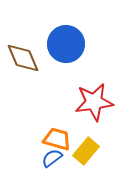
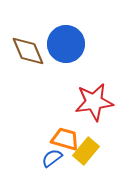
brown diamond: moved 5 px right, 7 px up
orange trapezoid: moved 8 px right
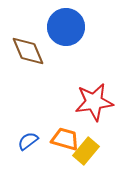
blue circle: moved 17 px up
blue semicircle: moved 24 px left, 17 px up
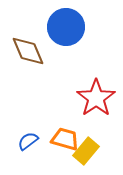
red star: moved 2 px right, 4 px up; rotated 27 degrees counterclockwise
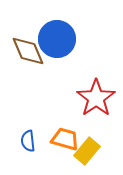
blue circle: moved 9 px left, 12 px down
blue semicircle: rotated 60 degrees counterclockwise
yellow rectangle: moved 1 px right
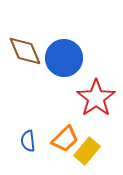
blue circle: moved 7 px right, 19 px down
brown diamond: moved 3 px left
orange trapezoid: rotated 120 degrees clockwise
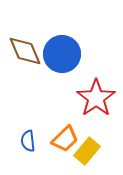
blue circle: moved 2 px left, 4 px up
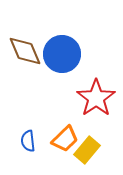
yellow rectangle: moved 1 px up
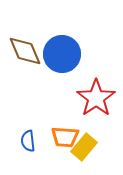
orange trapezoid: moved 2 px up; rotated 48 degrees clockwise
yellow rectangle: moved 3 px left, 3 px up
